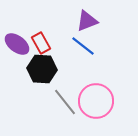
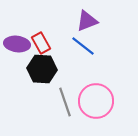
purple ellipse: rotated 30 degrees counterclockwise
gray line: rotated 20 degrees clockwise
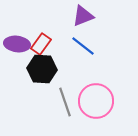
purple triangle: moved 4 px left, 5 px up
red rectangle: moved 1 px down; rotated 65 degrees clockwise
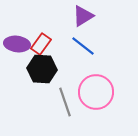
purple triangle: rotated 10 degrees counterclockwise
pink circle: moved 9 px up
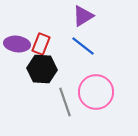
red rectangle: rotated 15 degrees counterclockwise
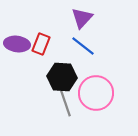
purple triangle: moved 1 px left, 2 px down; rotated 15 degrees counterclockwise
black hexagon: moved 20 px right, 8 px down
pink circle: moved 1 px down
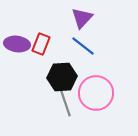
black hexagon: rotated 8 degrees counterclockwise
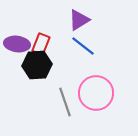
purple triangle: moved 3 px left, 2 px down; rotated 15 degrees clockwise
black hexagon: moved 25 px left, 12 px up
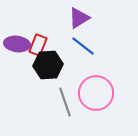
purple triangle: moved 2 px up
red rectangle: moved 3 px left, 1 px down
black hexagon: moved 11 px right
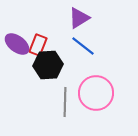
purple ellipse: rotated 30 degrees clockwise
gray line: rotated 20 degrees clockwise
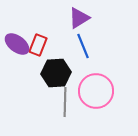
blue line: rotated 30 degrees clockwise
black hexagon: moved 8 px right, 8 px down
pink circle: moved 2 px up
